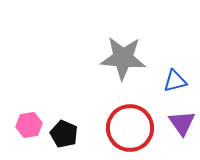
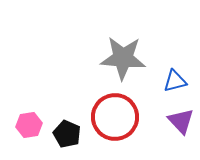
purple triangle: moved 1 px left, 2 px up; rotated 8 degrees counterclockwise
red circle: moved 15 px left, 11 px up
black pentagon: moved 3 px right
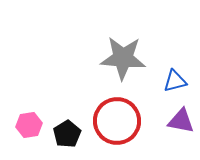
red circle: moved 2 px right, 4 px down
purple triangle: rotated 36 degrees counterclockwise
black pentagon: rotated 16 degrees clockwise
